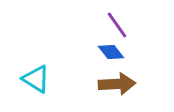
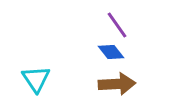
cyan triangle: rotated 24 degrees clockwise
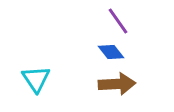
purple line: moved 1 px right, 4 px up
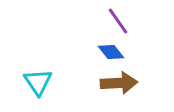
cyan triangle: moved 2 px right, 3 px down
brown arrow: moved 2 px right, 1 px up
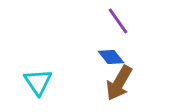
blue diamond: moved 5 px down
brown arrow: rotated 123 degrees clockwise
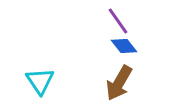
blue diamond: moved 13 px right, 11 px up
cyan triangle: moved 2 px right, 1 px up
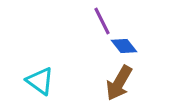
purple line: moved 16 px left; rotated 8 degrees clockwise
cyan triangle: rotated 20 degrees counterclockwise
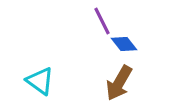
blue diamond: moved 2 px up
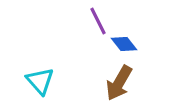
purple line: moved 4 px left
cyan triangle: rotated 12 degrees clockwise
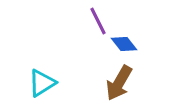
cyan triangle: moved 2 px right, 2 px down; rotated 40 degrees clockwise
